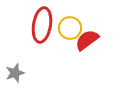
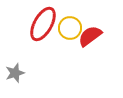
red ellipse: moved 1 px right, 1 px up; rotated 20 degrees clockwise
red semicircle: moved 3 px right, 4 px up
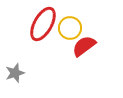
red semicircle: moved 6 px left, 10 px down
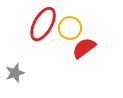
red semicircle: moved 2 px down
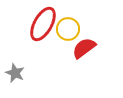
yellow circle: moved 2 px left, 1 px down
gray star: rotated 30 degrees counterclockwise
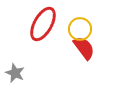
yellow circle: moved 12 px right
red semicircle: rotated 90 degrees clockwise
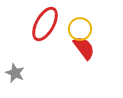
red ellipse: moved 2 px right
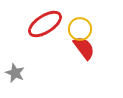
red ellipse: rotated 28 degrees clockwise
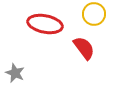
red ellipse: rotated 44 degrees clockwise
yellow circle: moved 14 px right, 15 px up
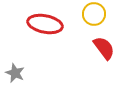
red semicircle: moved 20 px right
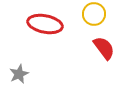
gray star: moved 4 px right, 1 px down; rotated 24 degrees clockwise
